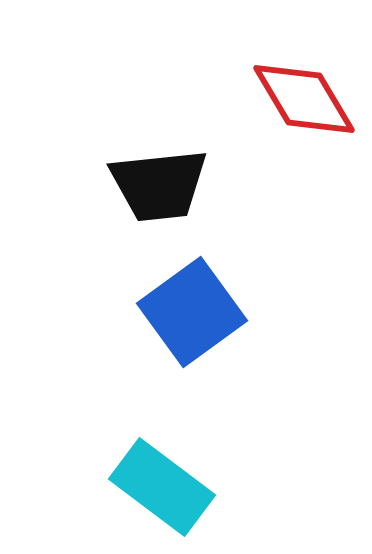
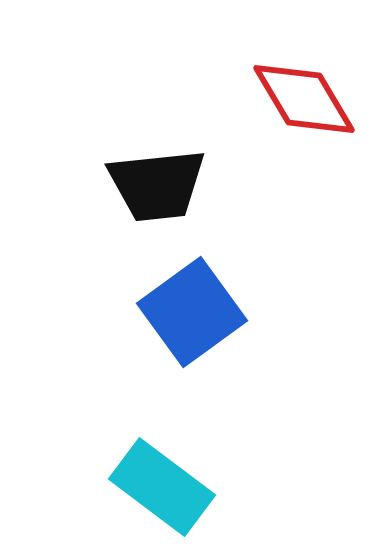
black trapezoid: moved 2 px left
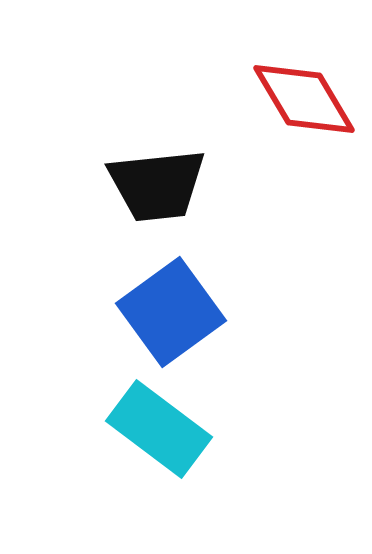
blue square: moved 21 px left
cyan rectangle: moved 3 px left, 58 px up
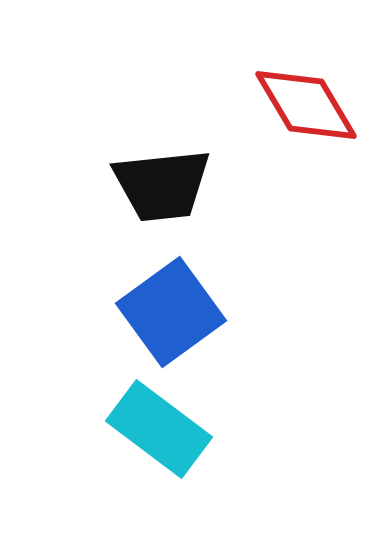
red diamond: moved 2 px right, 6 px down
black trapezoid: moved 5 px right
